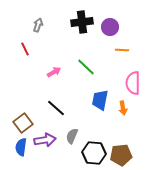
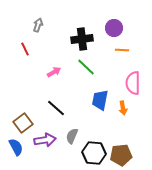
black cross: moved 17 px down
purple circle: moved 4 px right, 1 px down
blue semicircle: moved 5 px left; rotated 144 degrees clockwise
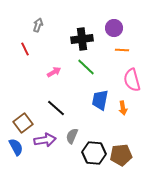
pink semicircle: moved 1 px left, 3 px up; rotated 15 degrees counterclockwise
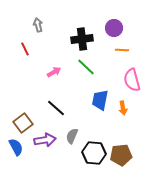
gray arrow: rotated 32 degrees counterclockwise
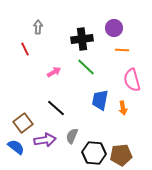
gray arrow: moved 2 px down; rotated 16 degrees clockwise
blue semicircle: rotated 24 degrees counterclockwise
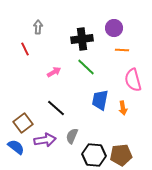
pink semicircle: moved 1 px right
black hexagon: moved 2 px down
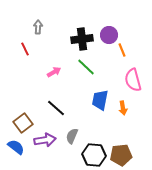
purple circle: moved 5 px left, 7 px down
orange line: rotated 64 degrees clockwise
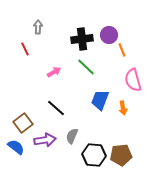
blue trapezoid: rotated 10 degrees clockwise
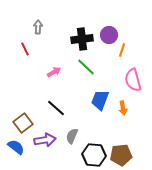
orange line: rotated 40 degrees clockwise
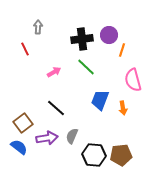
purple arrow: moved 2 px right, 2 px up
blue semicircle: moved 3 px right
